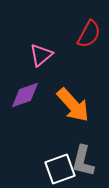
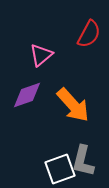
purple diamond: moved 2 px right
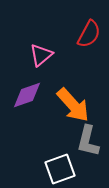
gray L-shape: moved 5 px right, 20 px up
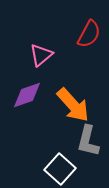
white square: rotated 28 degrees counterclockwise
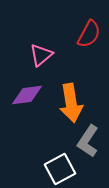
purple diamond: rotated 12 degrees clockwise
orange arrow: moved 2 px left, 2 px up; rotated 33 degrees clockwise
gray L-shape: rotated 20 degrees clockwise
white square: rotated 20 degrees clockwise
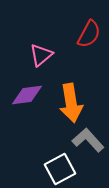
gray L-shape: moved 1 px up; rotated 104 degrees clockwise
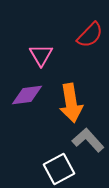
red semicircle: moved 1 px right, 1 px down; rotated 16 degrees clockwise
pink triangle: rotated 20 degrees counterclockwise
white square: moved 1 px left
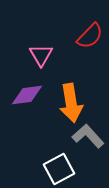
red semicircle: moved 1 px down
gray L-shape: moved 4 px up
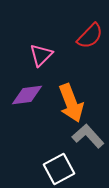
pink triangle: rotated 15 degrees clockwise
orange arrow: rotated 12 degrees counterclockwise
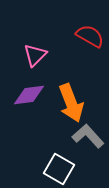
red semicircle: rotated 104 degrees counterclockwise
pink triangle: moved 6 px left
purple diamond: moved 2 px right
white square: rotated 32 degrees counterclockwise
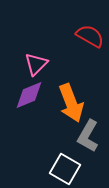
pink triangle: moved 1 px right, 9 px down
purple diamond: rotated 16 degrees counterclockwise
gray L-shape: rotated 108 degrees counterclockwise
white square: moved 6 px right
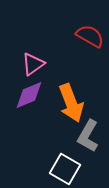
pink triangle: moved 3 px left; rotated 10 degrees clockwise
